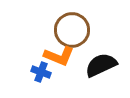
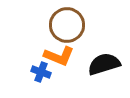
brown circle: moved 5 px left, 5 px up
black semicircle: moved 3 px right, 1 px up; rotated 8 degrees clockwise
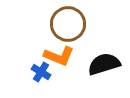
brown circle: moved 1 px right, 1 px up
blue cross: rotated 12 degrees clockwise
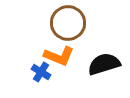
brown circle: moved 1 px up
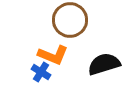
brown circle: moved 2 px right, 3 px up
orange L-shape: moved 6 px left, 1 px up
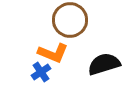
orange L-shape: moved 2 px up
blue cross: rotated 24 degrees clockwise
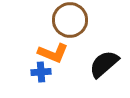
black semicircle: rotated 24 degrees counterclockwise
blue cross: rotated 30 degrees clockwise
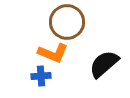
brown circle: moved 3 px left, 2 px down
blue cross: moved 4 px down
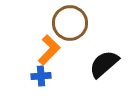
brown circle: moved 3 px right, 1 px down
orange L-shape: moved 4 px left, 3 px up; rotated 68 degrees counterclockwise
